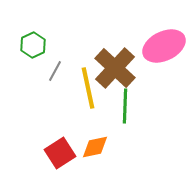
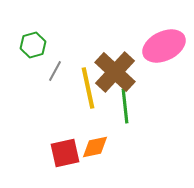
green hexagon: rotated 10 degrees clockwise
brown cross: moved 4 px down
green line: rotated 8 degrees counterclockwise
red square: moved 5 px right; rotated 20 degrees clockwise
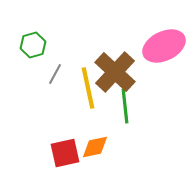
gray line: moved 3 px down
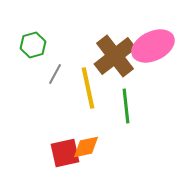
pink ellipse: moved 11 px left
brown cross: moved 16 px up; rotated 9 degrees clockwise
green line: moved 1 px right
orange diamond: moved 9 px left
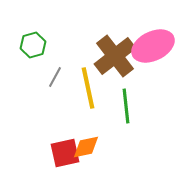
gray line: moved 3 px down
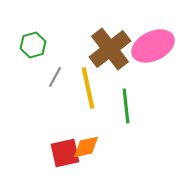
brown cross: moved 5 px left, 7 px up
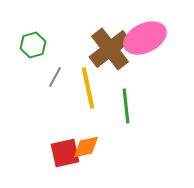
pink ellipse: moved 8 px left, 8 px up
